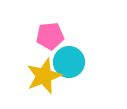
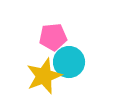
pink pentagon: moved 3 px right, 1 px down
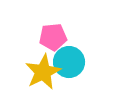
yellow star: moved 1 px left, 4 px up; rotated 6 degrees counterclockwise
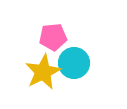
cyan circle: moved 5 px right, 1 px down
